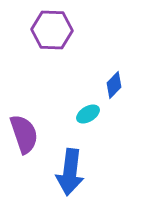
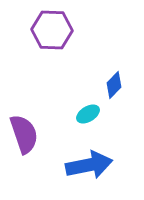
blue arrow: moved 19 px right, 7 px up; rotated 108 degrees counterclockwise
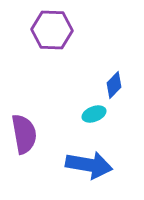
cyan ellipse: moved 6 px right; rotated 10 degrees clockwise
purple semicircle: rotated 9 degrees clockwise
blue arrow: rotated 21 degrees clockwise
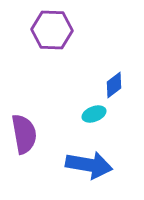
blue diamond: rotated 8 degrees clockwise
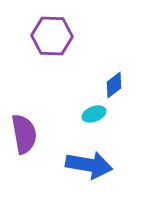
purple hexagon: moved 6 px down
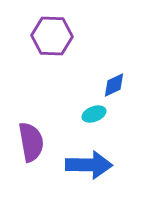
blue diamond: rotated 12 degrees clockwise
purple semicircle: moved 7 px right, 8 px down
blue arrow: rotated 9 degrees counterclockwise
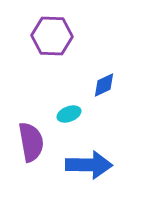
blue diamond: moved 10 px left
cyan ellipse: moved 25 px left
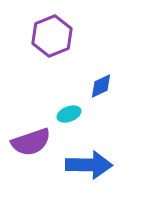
purple hexagon: rotated 24 degrees counterclockwise
blue diamond: moved 3 px left, 1 px down
purple semicircle: rotated 81 degrees clockwise
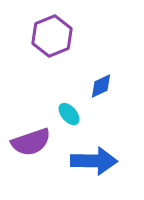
cyan ellipse: rotated 70 degrees clockwise
blue arrow: moved 5 px right, 4 px up
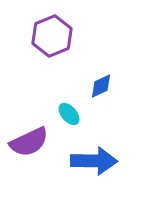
purple semicircle: moved 2 px left; rotated 6 degrees counterclockwise
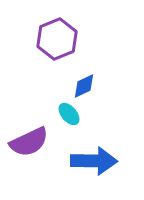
purple hexagon: moved 5 px right, 3 px down
blue diamond: moved 17 px left
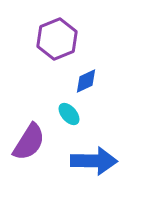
blue diamond: moved 2 px right, 5 px up
purple semicircle: rotated 33 degrees counterclockwise
